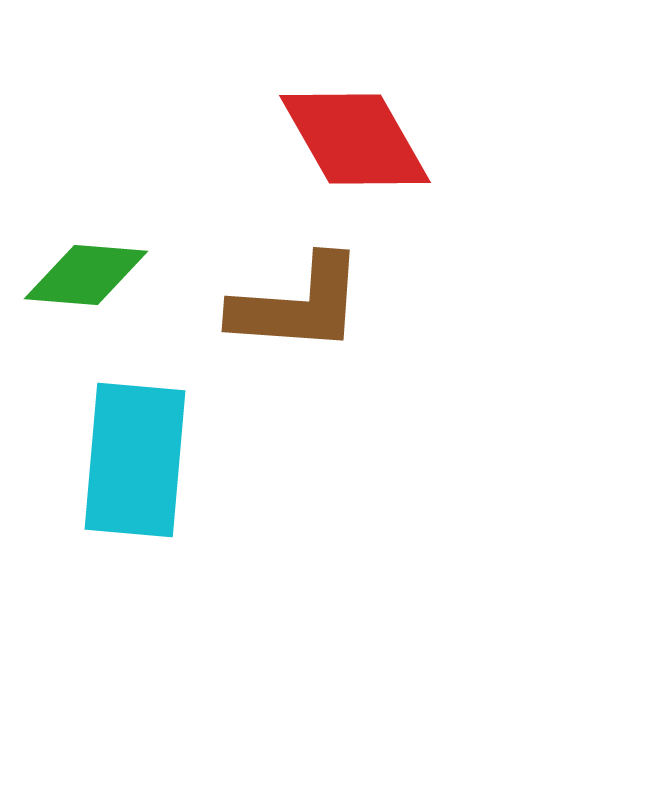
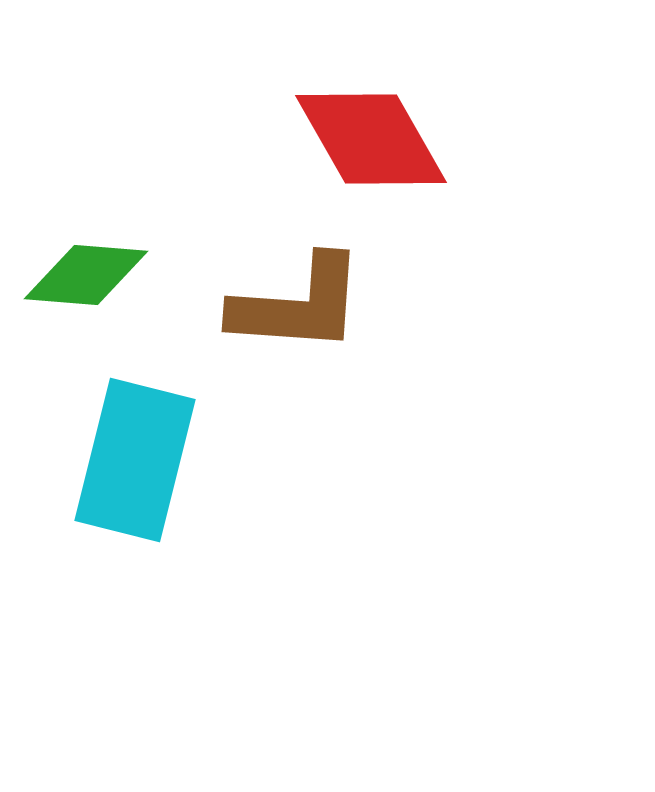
red diamond: moved 16 px right
cyan rectangle: rotated 9 degrees clockwise
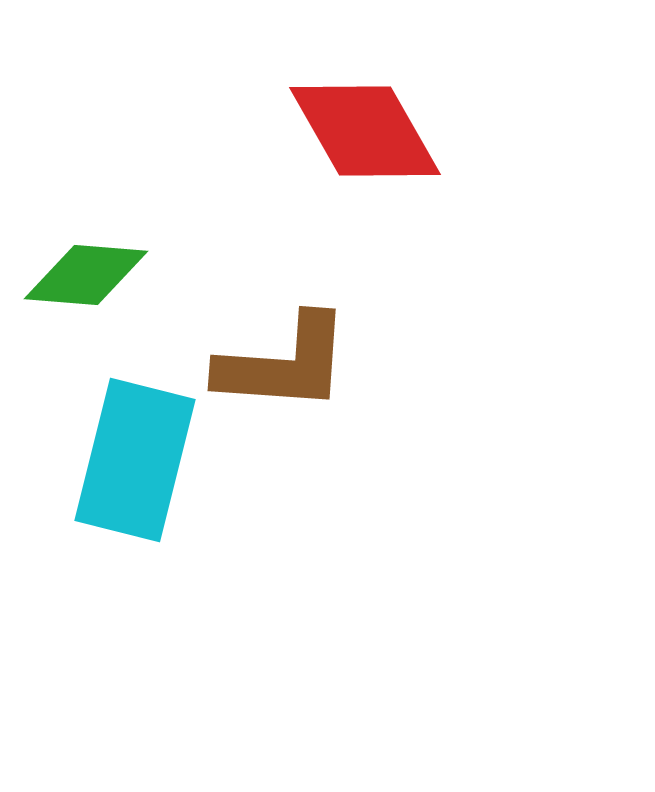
red diamond: moved 6 px left, 8 px up
brown L-shape: moved 14 px left, 59 px down
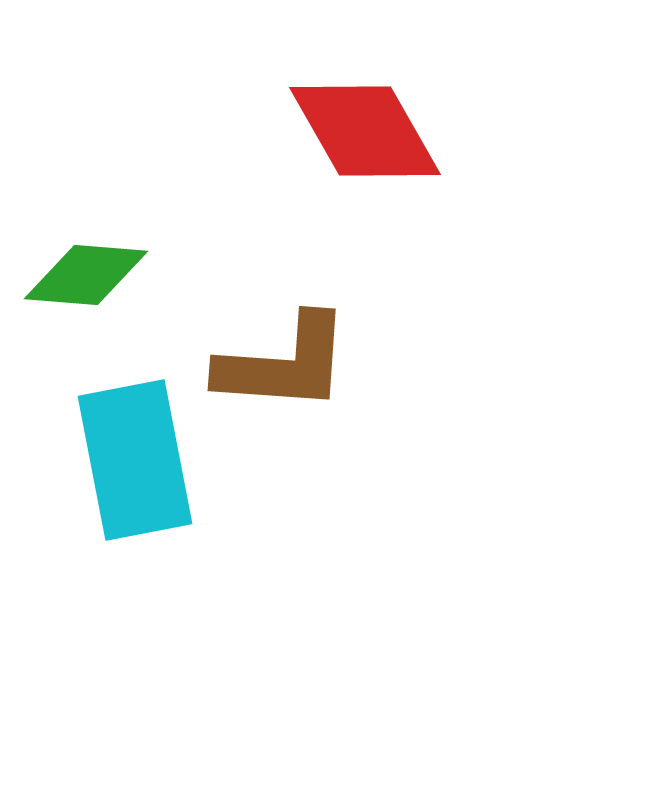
cyan rectangle: rotated 25 degrees counterclockwise
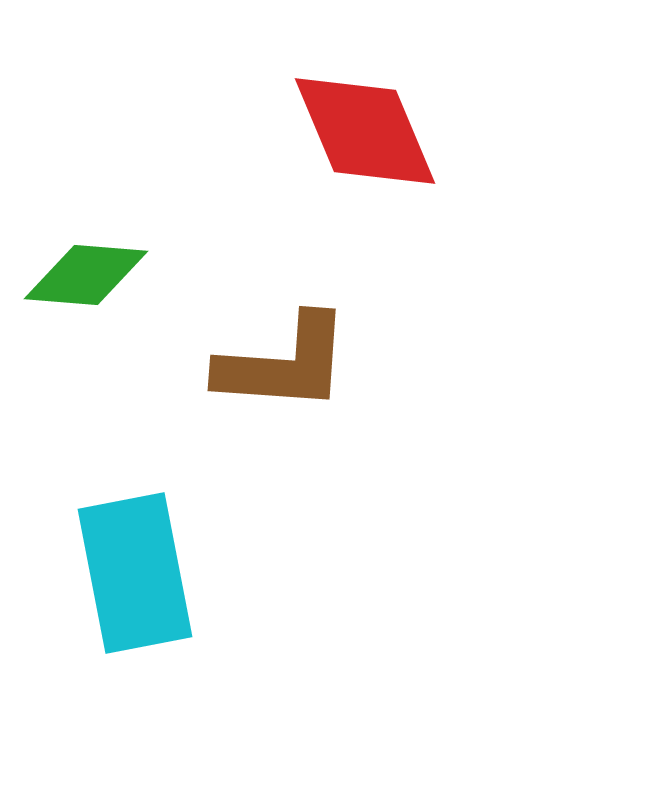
red diamond: rotated 7 degrees clockwise
cyan rectangle: moved 113 px down
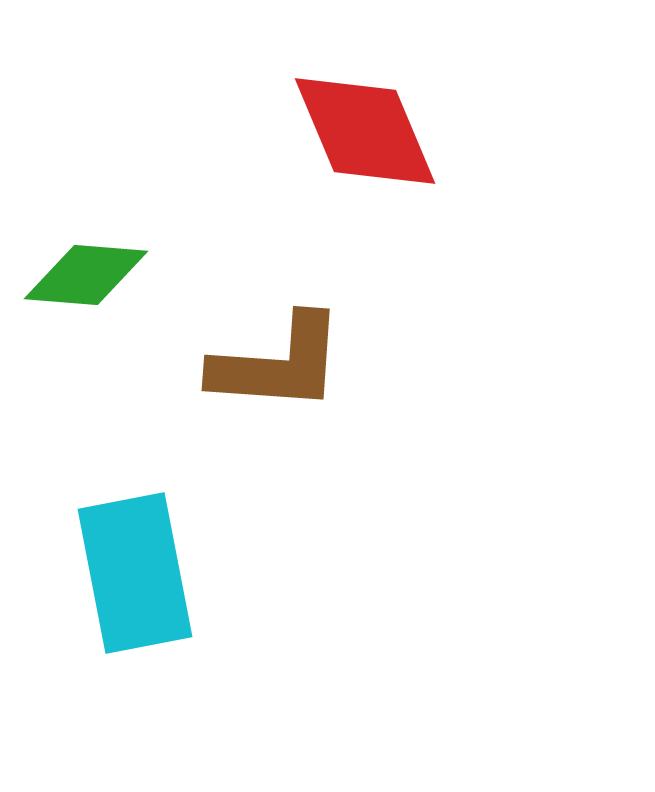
brown L-shape: moved 6 px left
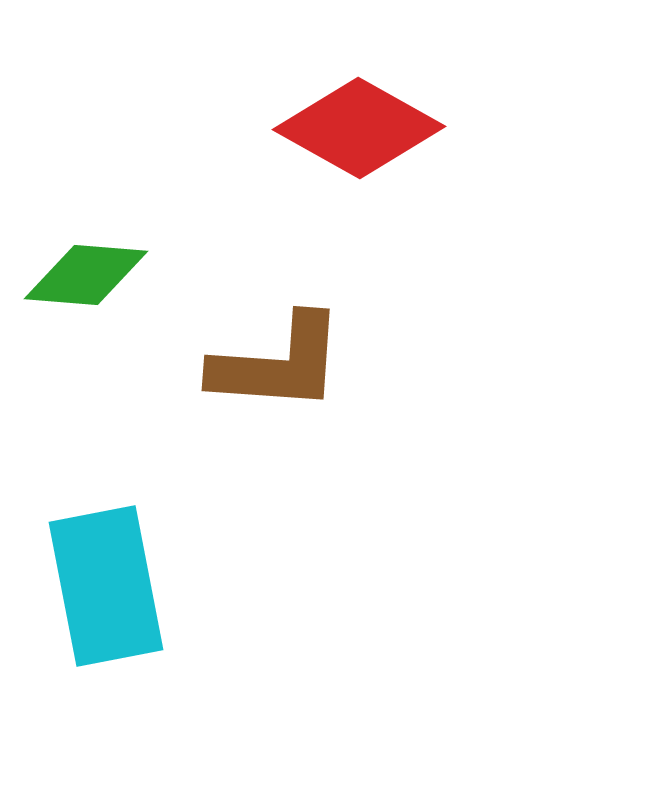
red diamond: moved 6 px left, 3 px up; rotated 38 degrees counterclockwise
cyan rectangle: moved 29 px left, 13 px down
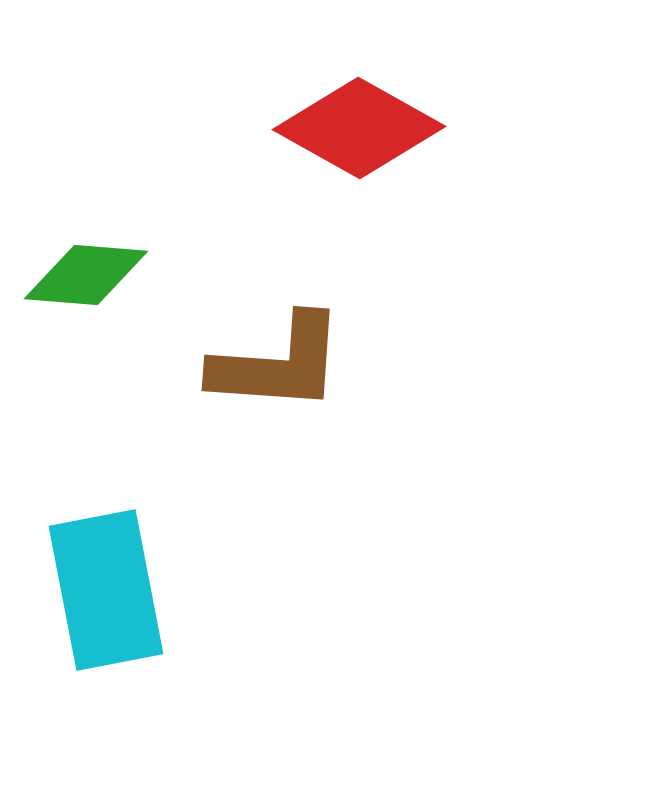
cyan rectangle: moved 4 px down
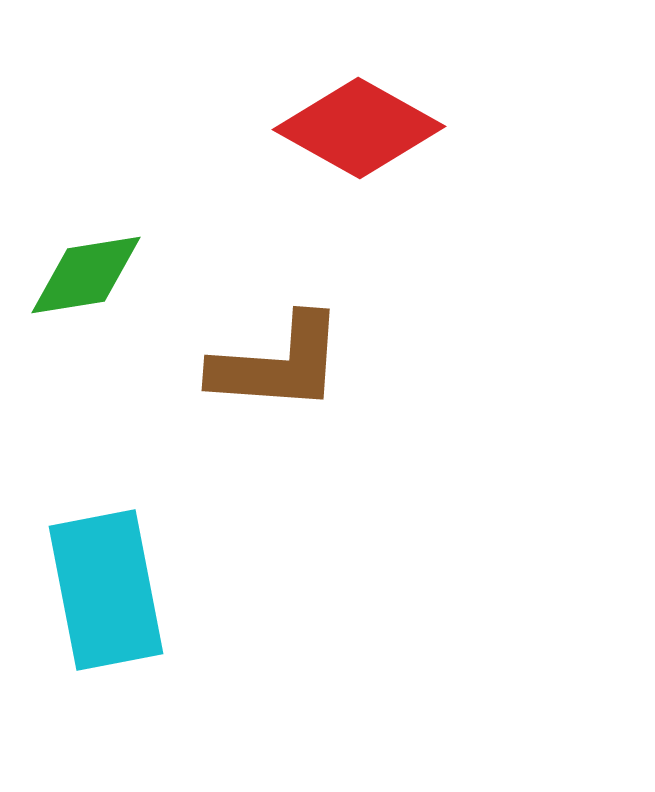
green diamond: rotated 14 degrees counterclockwise
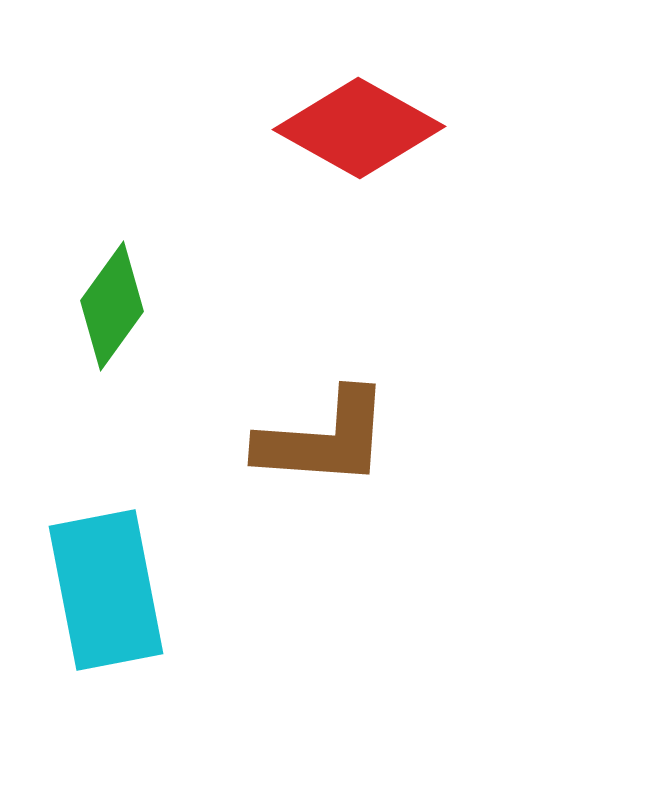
green diamond: moved 26 px right, 31 px down; rotated 45 degrees counterclockwise
brown L-shape: moved 46 px right, 75 px down
